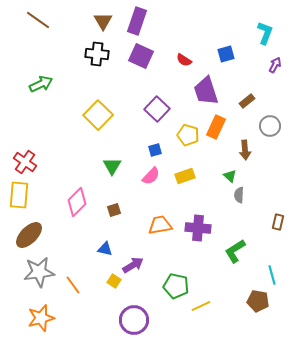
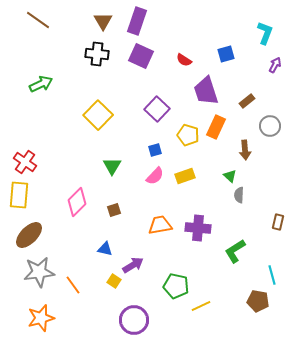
pink semicircle at (151, 176): moved 4 px right
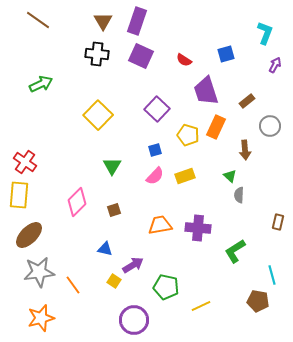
green pentagon at (176, 286): moved 10 px left, 1 px down
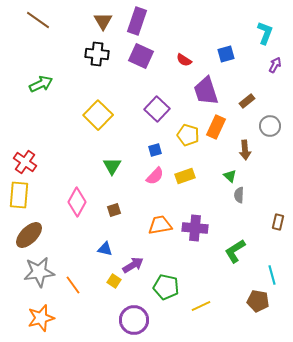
pink diamond at (77, 202): rotated 16 degrees counterclockwise
purple cross at (198, 228): moved 3 px left
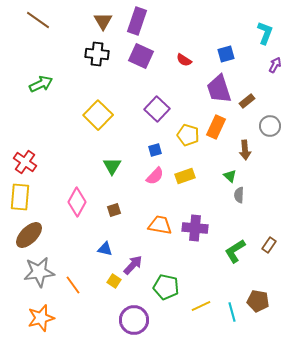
purple trapezoid at (206, 91): moved 13 px right, 2 px up
yellow rectangle at (19, 195): moved 1 px right, 2 px down
brown rectangle at (278, 222): moved 9 px left, 23 px down; rotated 21 degrees clockwise
orange trapezoid at (160, 225): rotated 20 degrees clockwise
purple arrow at (133, 265): rotated 15 degrees counterclockwise
cyan line at (272, 275): moved 40 px left, 37 px down
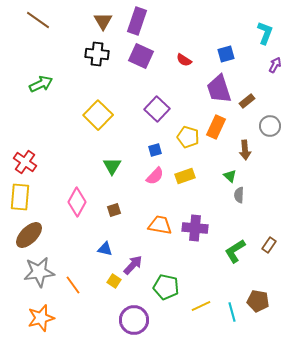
yellow pentagon at (188, 135): moved 2 px down
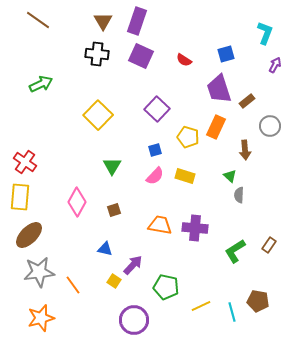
yellow rectangle at (185, 176): rotated 36 degrees clockwise
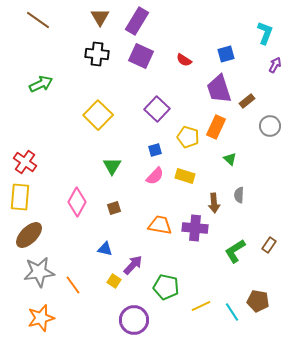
brown triangle at (103, 21): moved 3 px left, 4 px up
purple rectangle at (137, 21): rotated 12 degrees clockwise
brown arrow at (245, 150): moved 31 px left, 53 px down
green triangle at (230, 176): moved 17 px up
brown square at (114, 210): moved 2 px up
cyan line at (232, 312): rotated 18 degrees counterclockwise
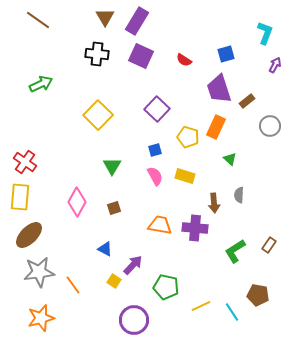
brown triangle at (100, 17): moved 5 px right
pink semicircle at (155, 176): rotated 72 degrees counterclockwise
blue triangle at (105, 249): rotated 14 degrees clockwise
brown pentagon at (258, 301): moved 6 px up
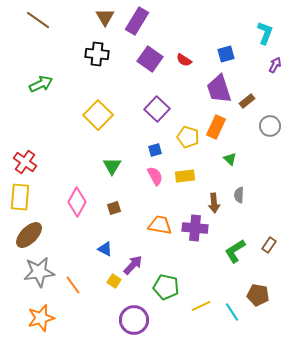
purple square at (141, 56): moved 9 px right, 3 px down; rotated 10 degrees clockwise
yellow rectangle at (185, 176): rotated 24 degrees counterclockwise
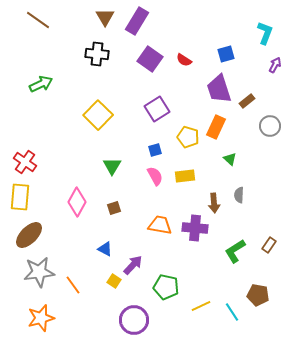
purple square at (157, 109): rotated 15 degrees clockwise
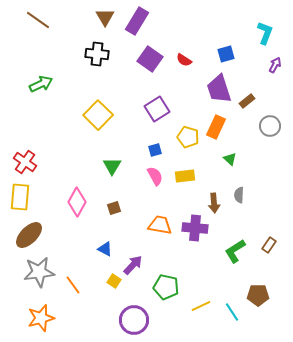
brown pentagon at (258, 295): rotated 10 degrees counterclockwise
